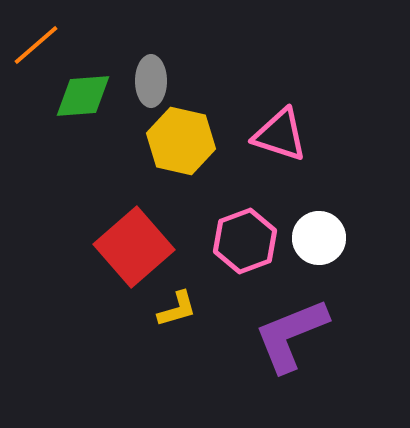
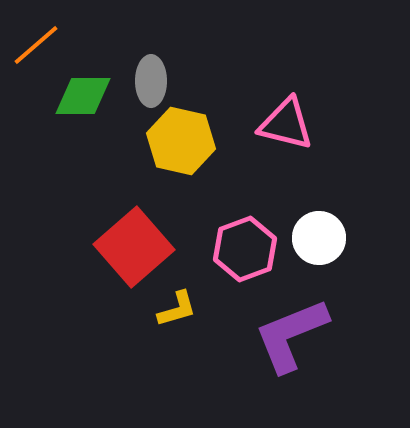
green diamond: rotated 4 degrees clockwise
pink triangle: moved 6 px right, 11 px up; rotated 4 degrees counterclockwise
pink hexagon: moved 8 px down
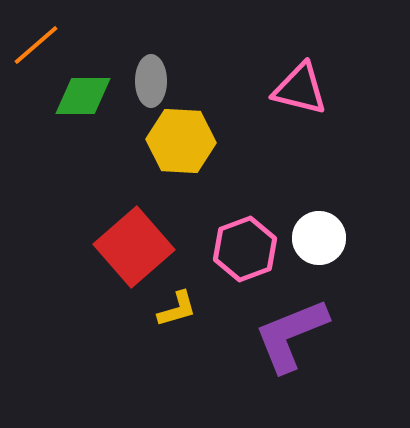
pink triangle: moved 14 px right, 35 px up
yellow hexagon: rotated 10 degrees counterclockwise
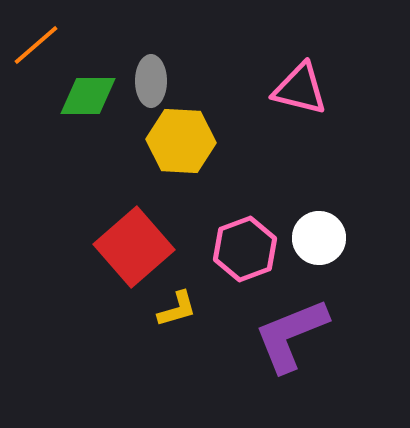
green diamond: moved 5 px right
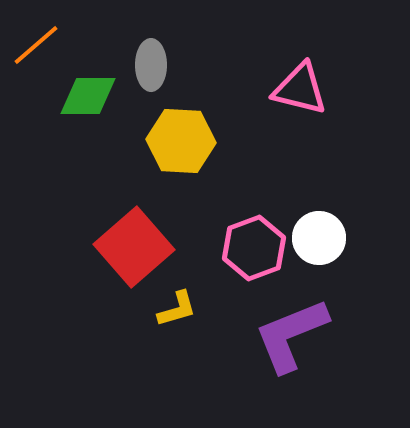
gray ellipse: moved 16 px up
pink hexagon: moved 9 px right, 1 px up
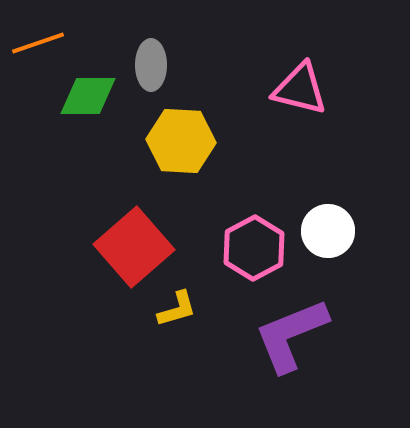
orange line: moved 2 px right, 2 px up; rotated 22 degrees clockwise
white circle: moved 9 px right, 7 px up
pink hexagon: rotated 8 degrees counterclockwise
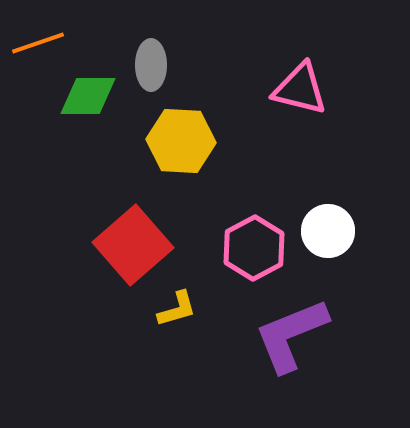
red square: moved 1 px left, 2 px up
